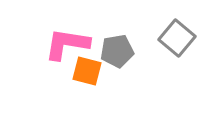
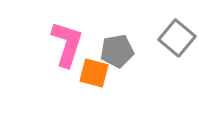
pink L-shape: rotated 99 degrees clockwise
orange square: moved 7 px right, 2 px down
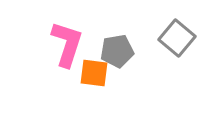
orange square: rotated 8 degrees counterclockwise
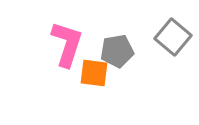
gray square: moved 4 px left, 1 px up
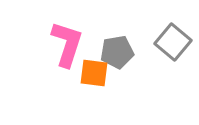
gray square: moved 5 px down
gray pentagon: moved 1 px down
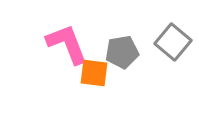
pink L-shape: rotated 39 degrees counterclockwise
gray pentagon: moved 5 px right
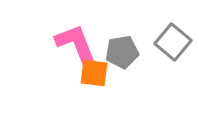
pink L-shape: moved 9 px right
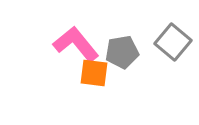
pink L-shape: rotated 18 degrees counterclockwise
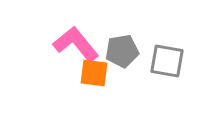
gray square: moved 6 px left, 19 px down; rotated 30 degrees counterclockwise
gray pentagon: moved 1 px up
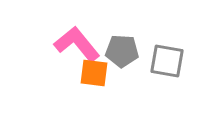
pink L-shape: moved 1 px right
gray pentagon: rotated 12 degrees clockwise
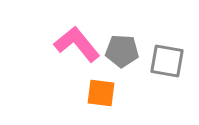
orange square: moved 7 px right, 20 px down
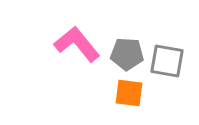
gray pentagon: moved 5 px right, 3 px down
orange square: moved 28 px right
